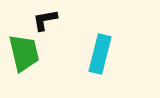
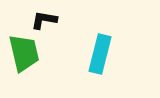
black L-shape: moved 1 px left; rotated 20 degrees clockwise
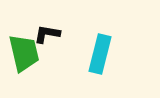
black L-shape: moved 3 px right, 14 px down
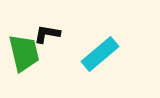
cyan rectangle: rotated 36 degrees clockwise
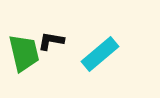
black L-shape: moved 4 px right, 7 px down
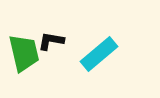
cyan rectangle: moved 1 px left
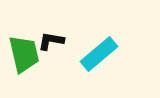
green trapezoid: moved 1 px down
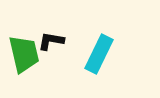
cyan rectangle: rotated 24 degrees counterclockwise
